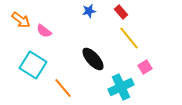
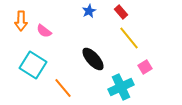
blue star: rotated 16 degrees counterclockwise
orange arrow: moved 1 px down; rotated 54 degrees clockwise
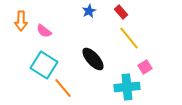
cyan square: moved 11 px right
cyan cross: moved 6 px right; rotated 20 degrees clockwise
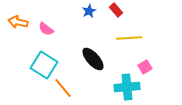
red rectangle: moved 5 px left, 2 px up
orange arrow: moved 3 px left, 1 px down; rotated 102 degrees clockwise
pink semicircle: moved 2 px right, 2 px up
yellow line: rotated 55 degrees counterclockwise
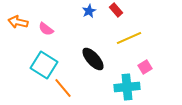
yellow line: rotated 20 degrees counterclockwise
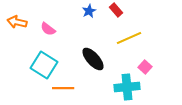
orange arrow: moved 1 px left
pink semicircle: moved 2 px right
pink square: rotated 16 degrees counterclockwise
orange line: rotated 50 degrees counterclockwise
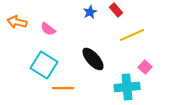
blue star: moved 1 px right, 1 px down
yellow line: moved 3 px right, 3 px up
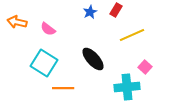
red rectangle: rotated 72 degrees clockwise
cyan square: moved 2 px up
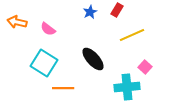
red rectangle: moved 1 px right
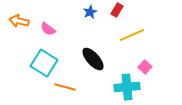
orange arrow: moved 2 px right, 1 px up
orange line: moved 2 px right, 1 px up; rotated 15 degrees clockwise
